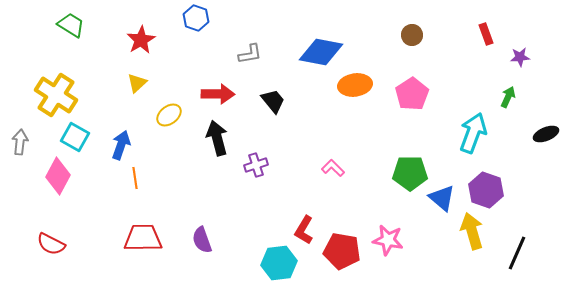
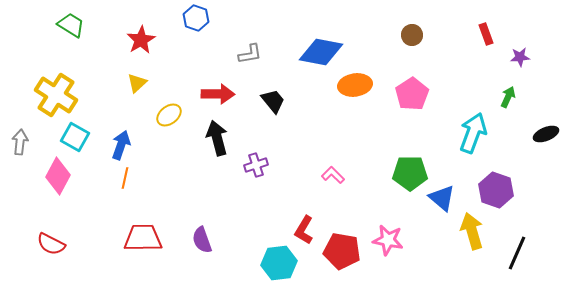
pink L-shape: moved 7 px down
orange line: moved 10 px left; rotated 20 degrees clockwise
purple hexagon: moved 10 px right
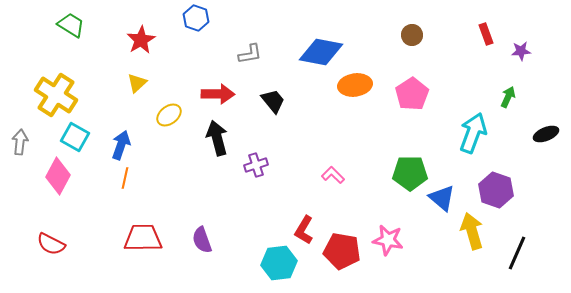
purple star: moved 1 px right, 6 px up
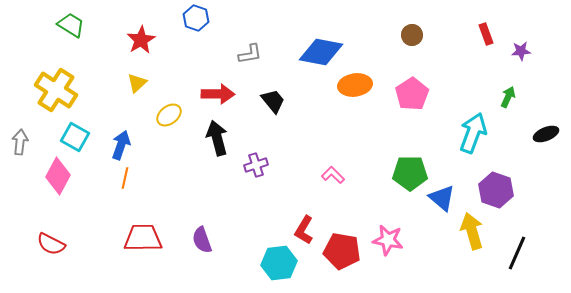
yellow cross: moved 5 px up
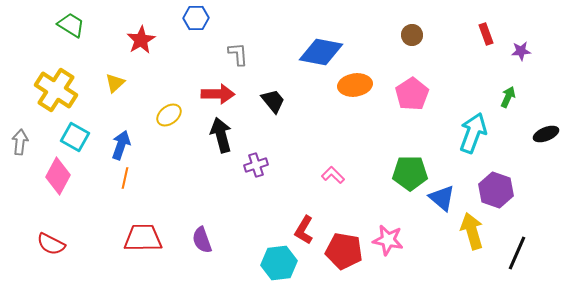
blue hexagon: rotated 20 degrees counterclockwise
gray L-shape: moved 12 px left; rotated 85 degrees counterclockwise
yellow triangle: moved 22 px left
black arrow: moved 4 px right, 3 px up
red pentagon: moved 2 px right
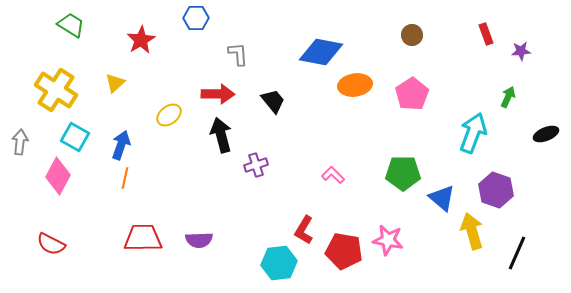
green pentagon: moved 7 px left
purple semicircle: moved 3 px left; rotated 72 degrees counterclockwise
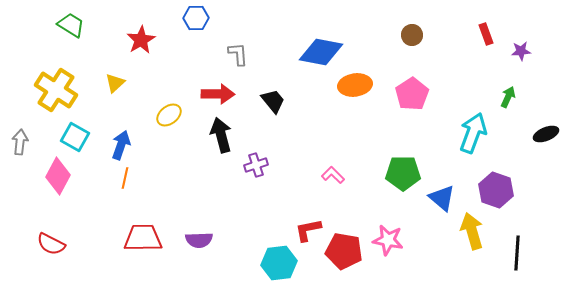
red L-shape: moved 4 px right; rotated 48 degrees clockwise
black line: rotated 20 degrees counterclockwise
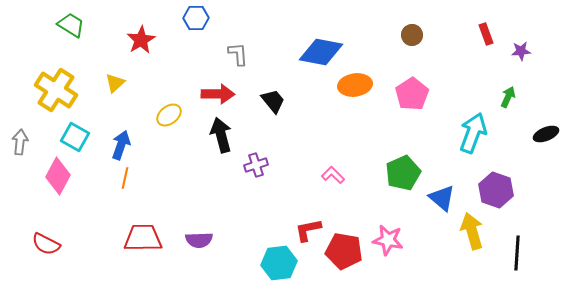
green pentagon: rotated 24 degrees counterclockwise
red semicircle: moved 5 px left
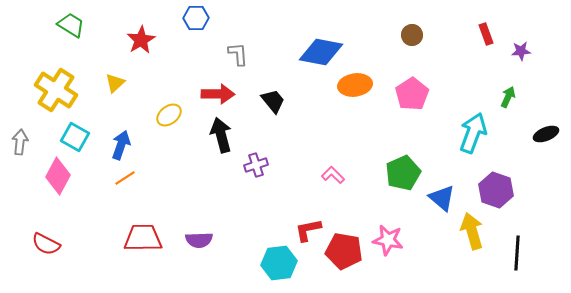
orange line: rotated 45 degrees clockwise
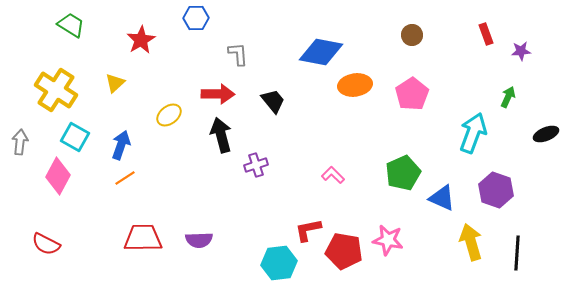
blue triangle: rotated 16 degrees counterclockwise
yellow arrow: moved 1 px left, 11 px down
